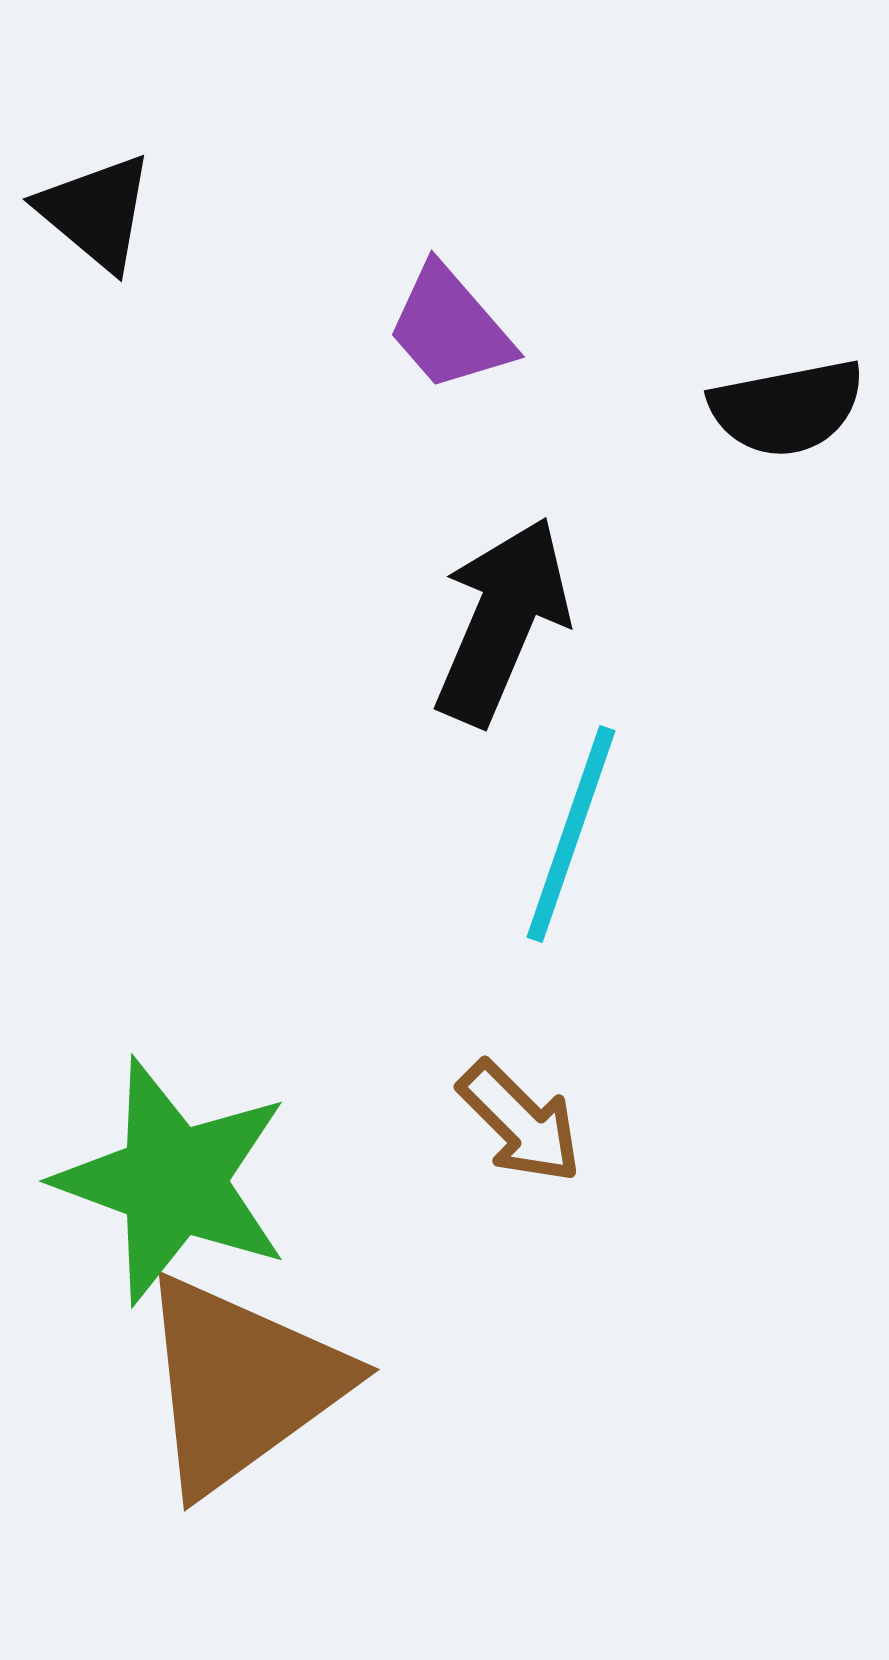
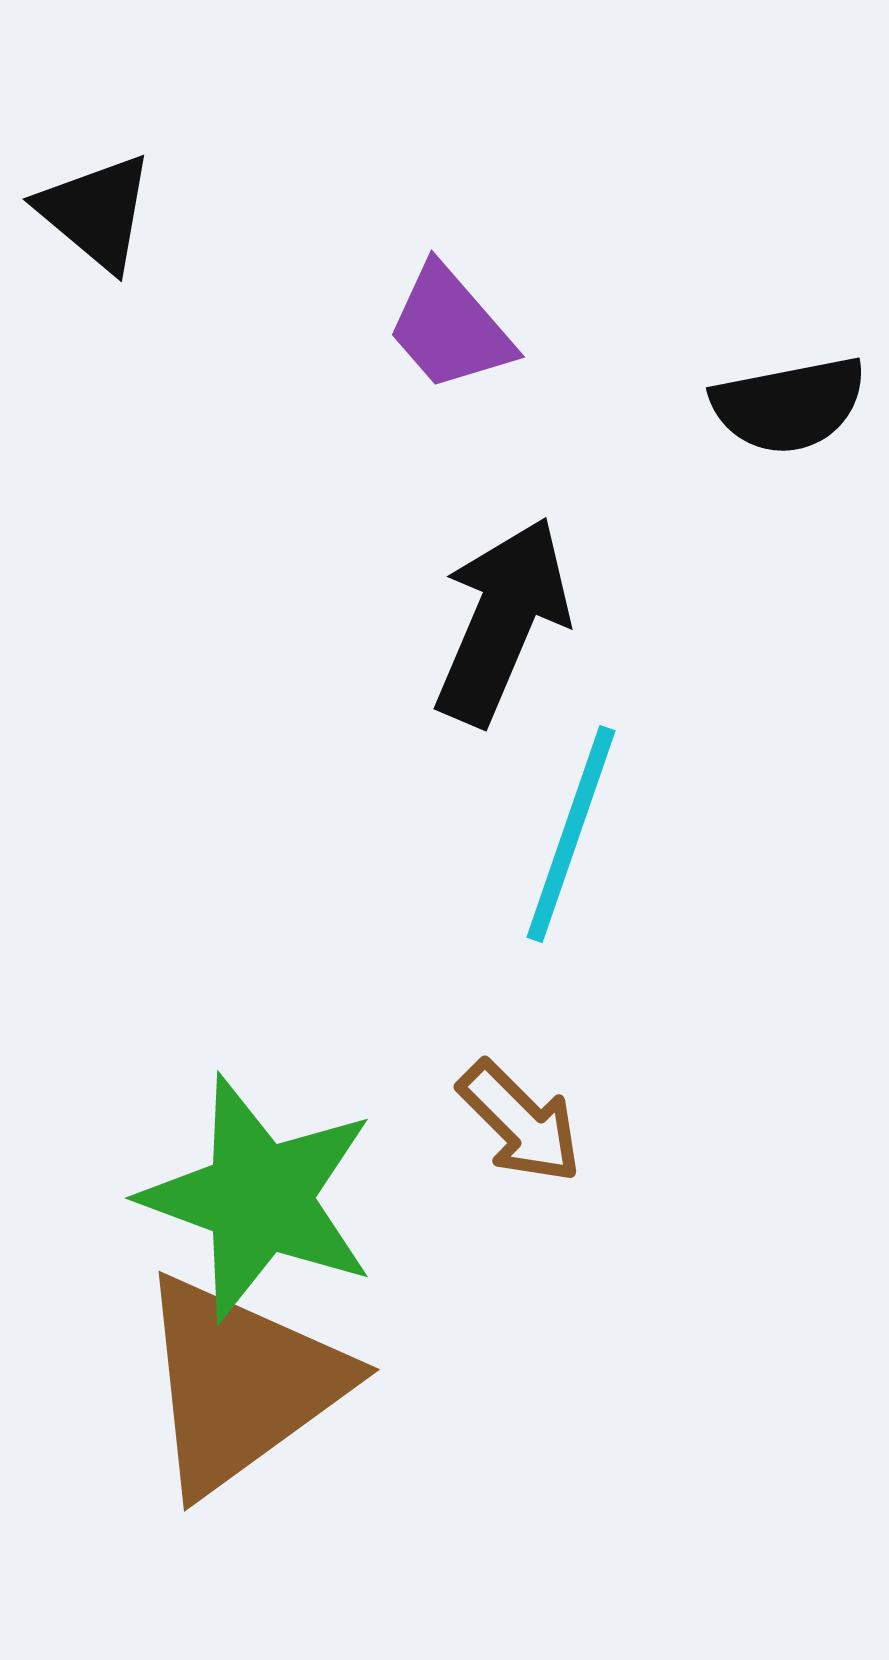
black semicircle: moved 2 px right, 3 px up
green star: moved 86 px right, 17 px down
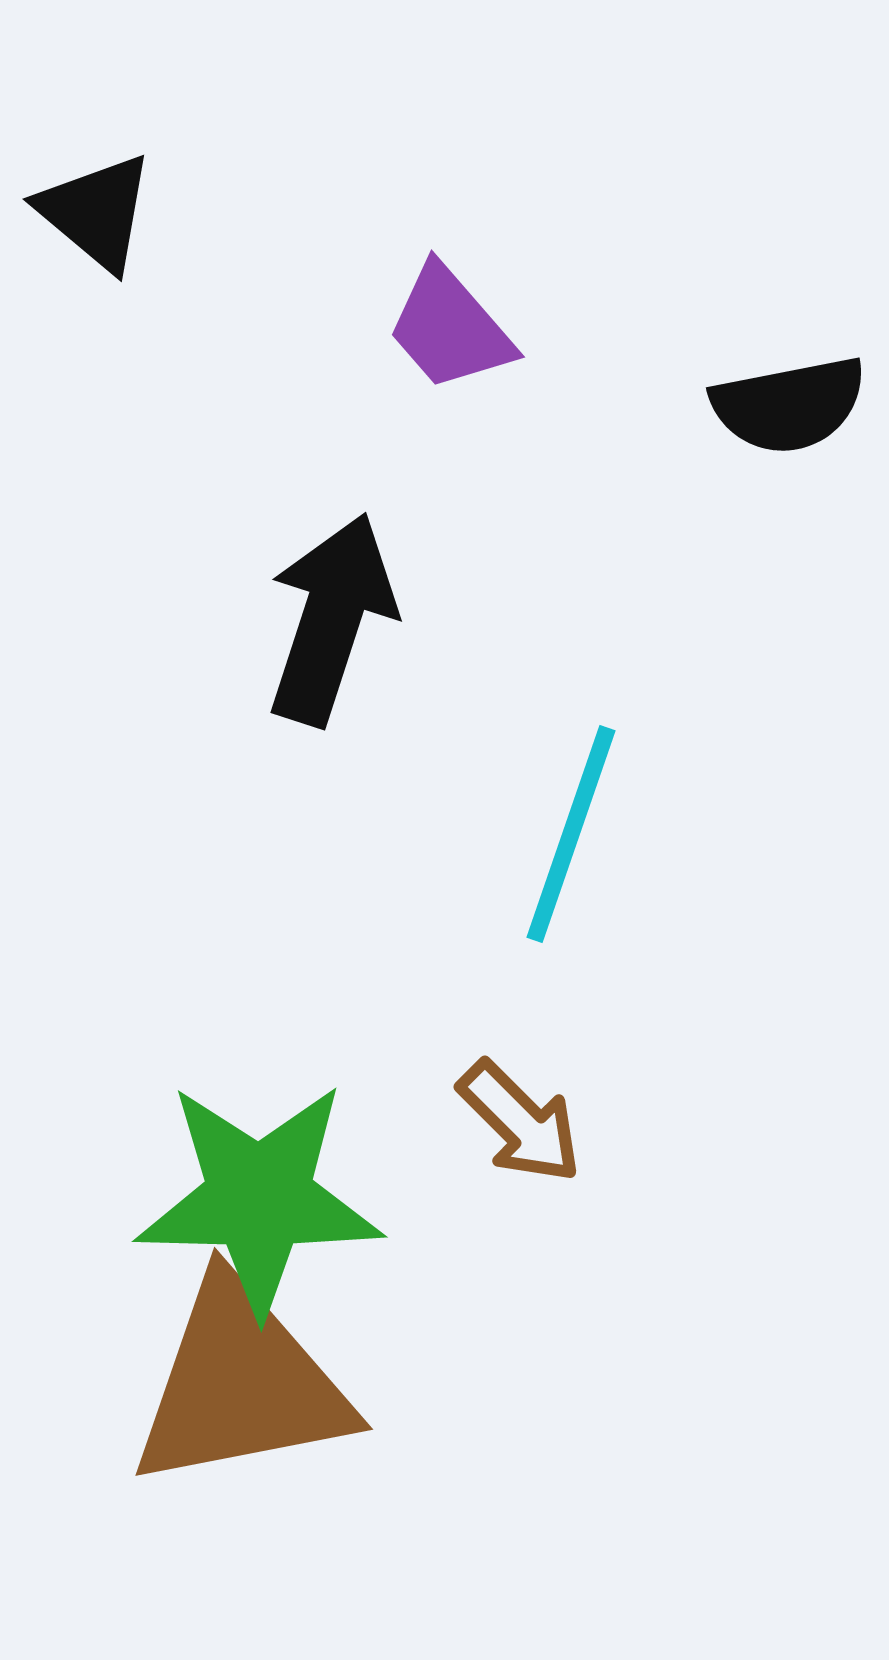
black arrow: moved 171 px left, 2 px up; rotated 5 degrees counterclockwise
green star: rotated 19 degrees counterclockwise
brown triangle: rotated 25 degrees clockwise
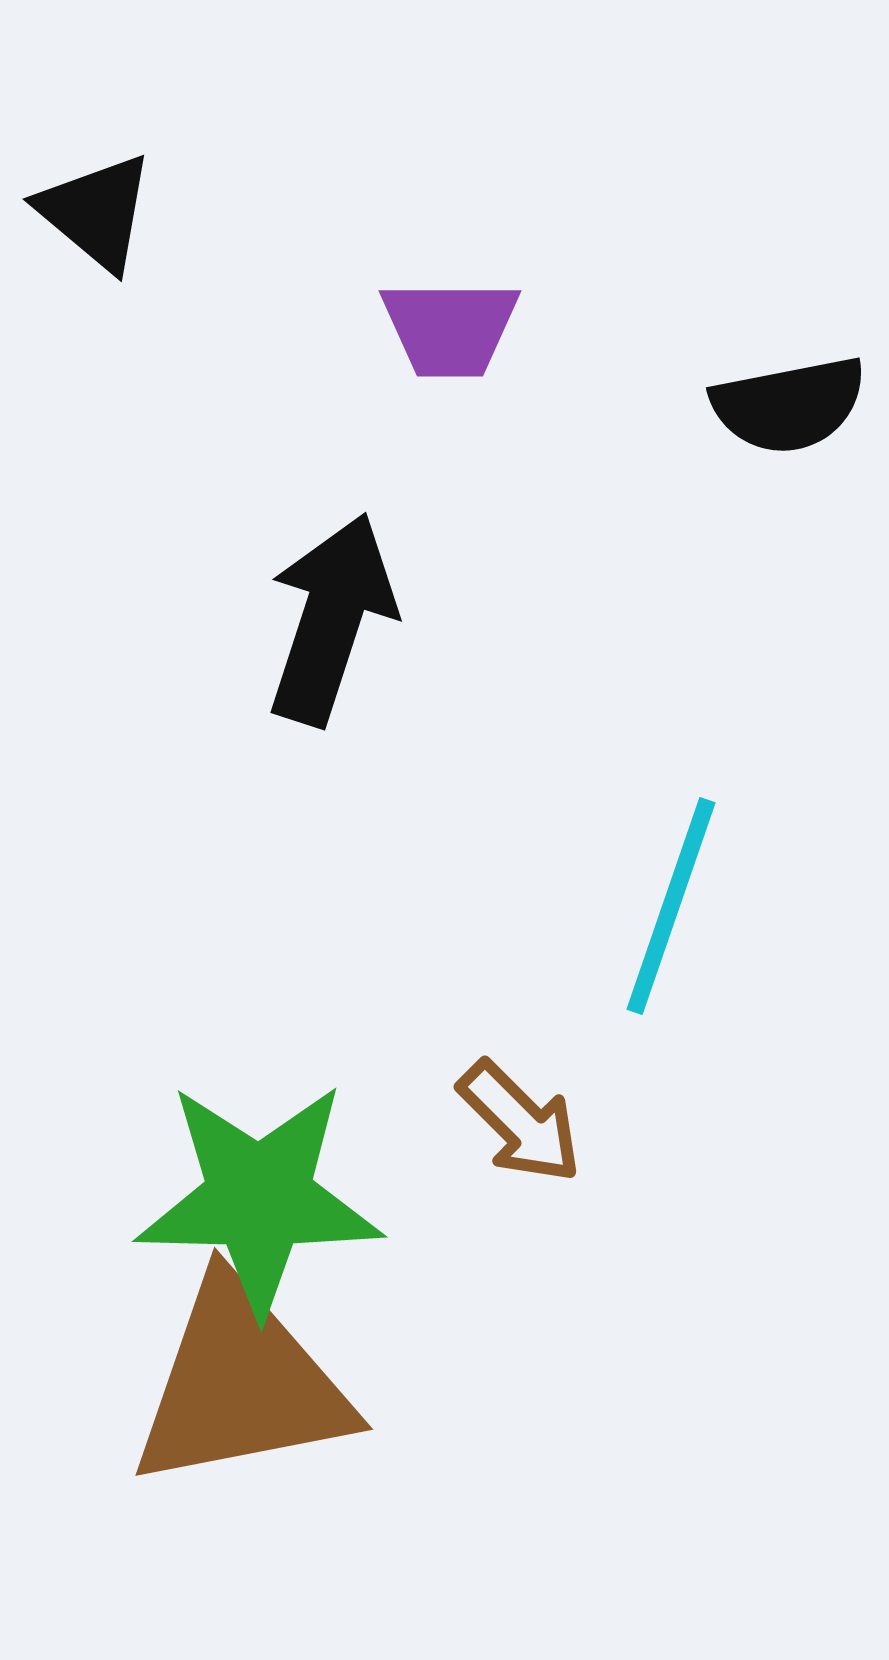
purple trapezoid: rotated 49 degrees counterclockwise
cyan line: moved 100 px right, 72 px down
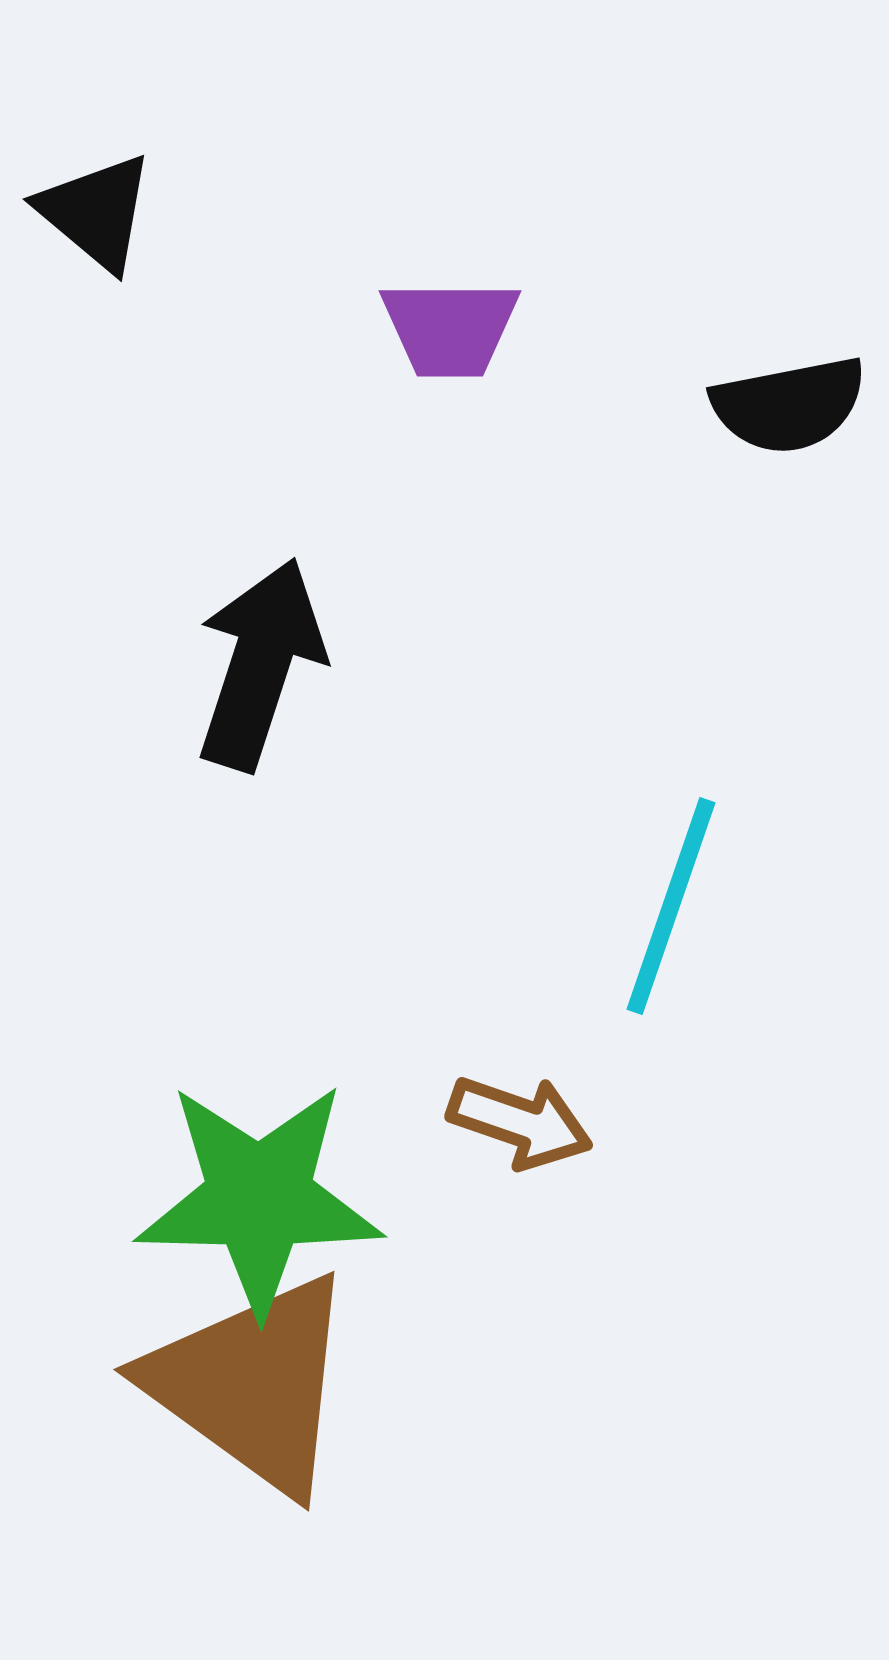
black arrow: moved 71 px left, 45 px down
brown arrow: rotated 26 degrees counterclockwise
brown triangle: moved 11 px right; rotated 47 degrees clockwise
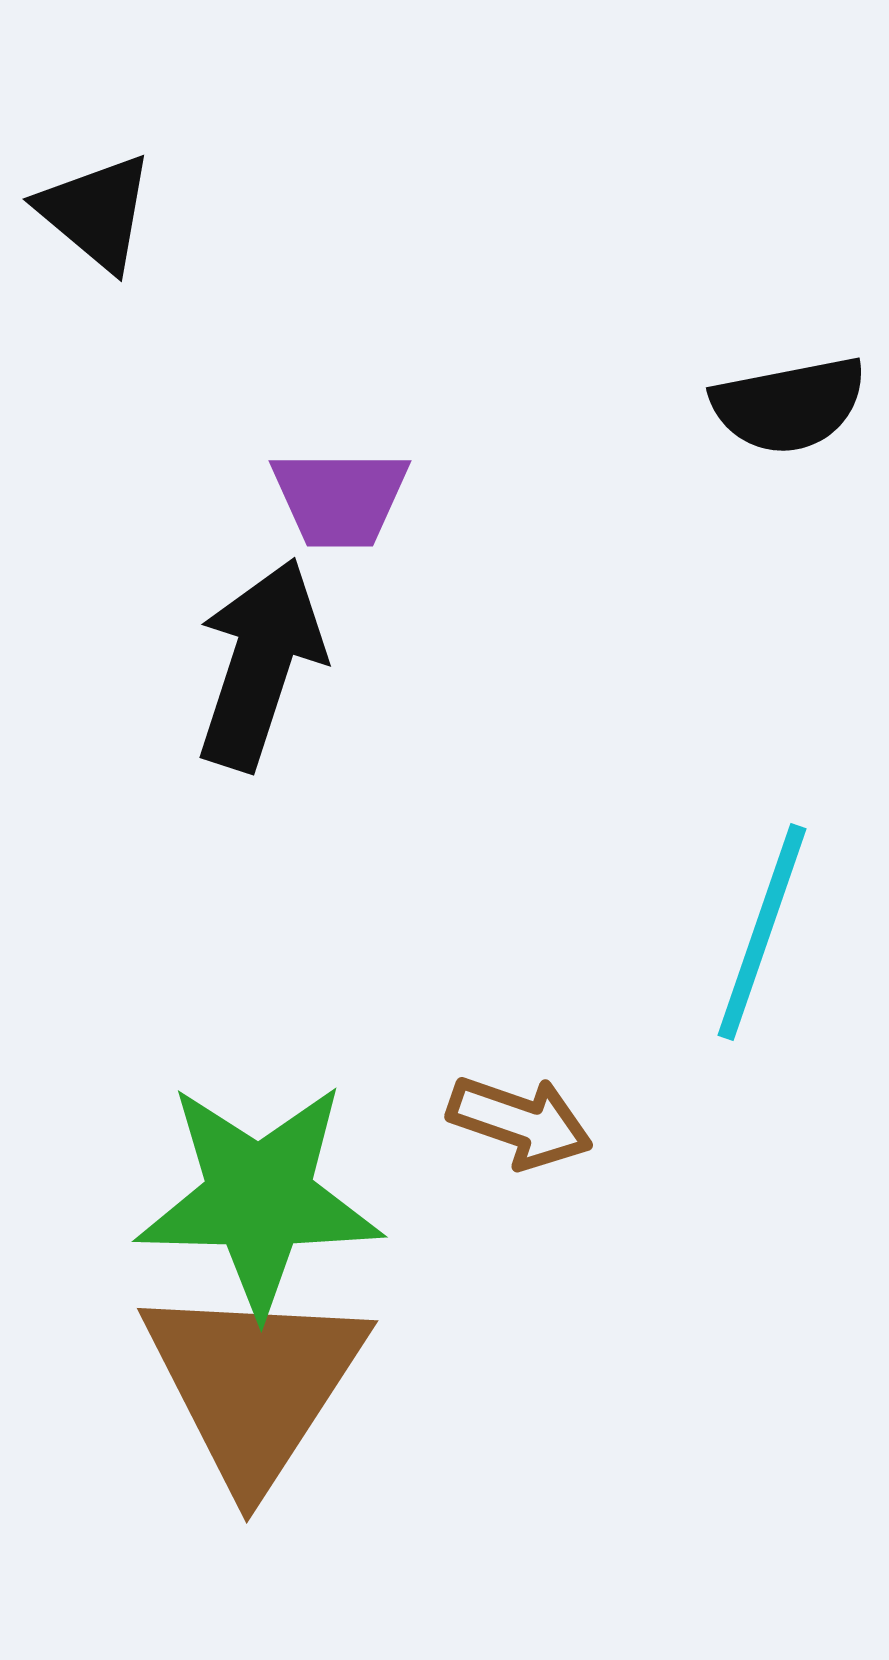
purple trapezoid: moved 110 px left, 170 px down
cyan line: moved 91 px right, 26 px down
brown triangle: moved 2 px right; rotated 27 degrees clockwise
